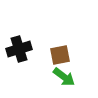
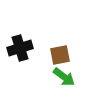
black cross: moved 1 px right, 1 px up
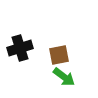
brown square: moved 1 px left
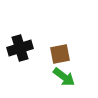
brown square: moved 1 px right, 1 px up
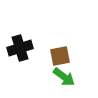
brown square: moved 2 px down
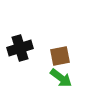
green arrow: moved 3 px left, 1 px down
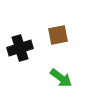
brown square: moved 2 px left, 21 px up
